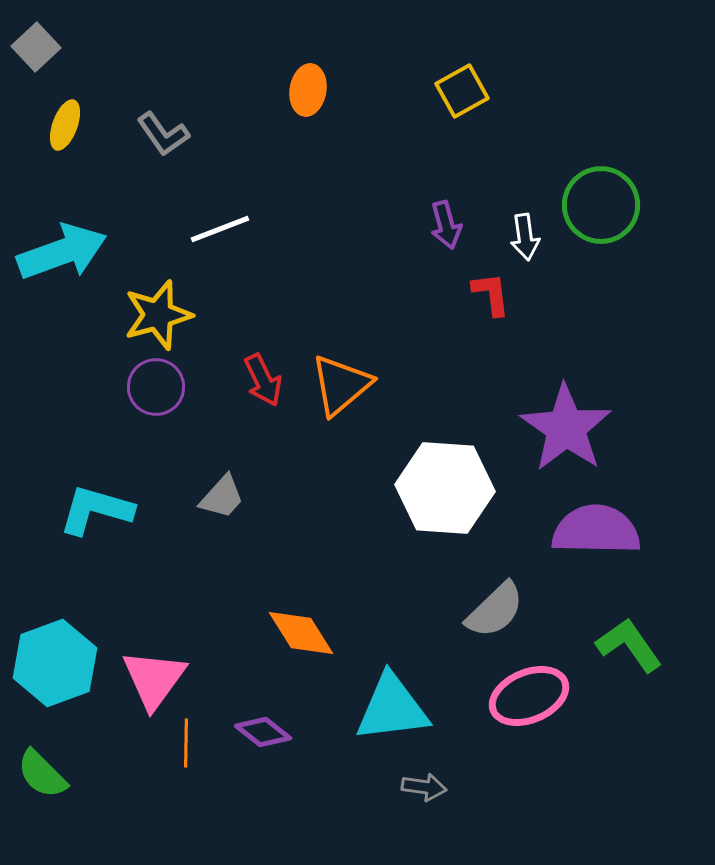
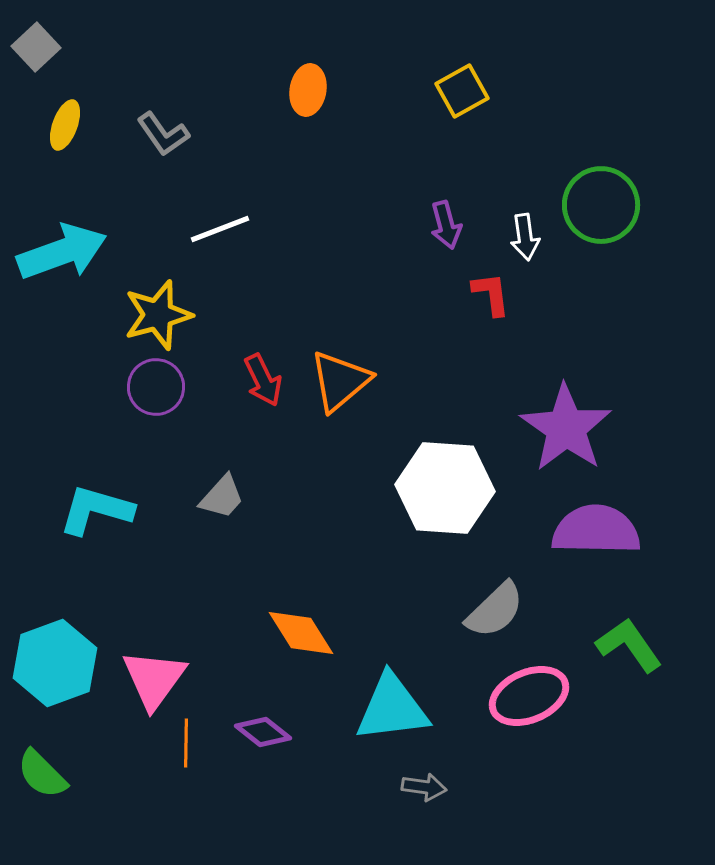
orange triangle: moved 1 px left, 4 px up
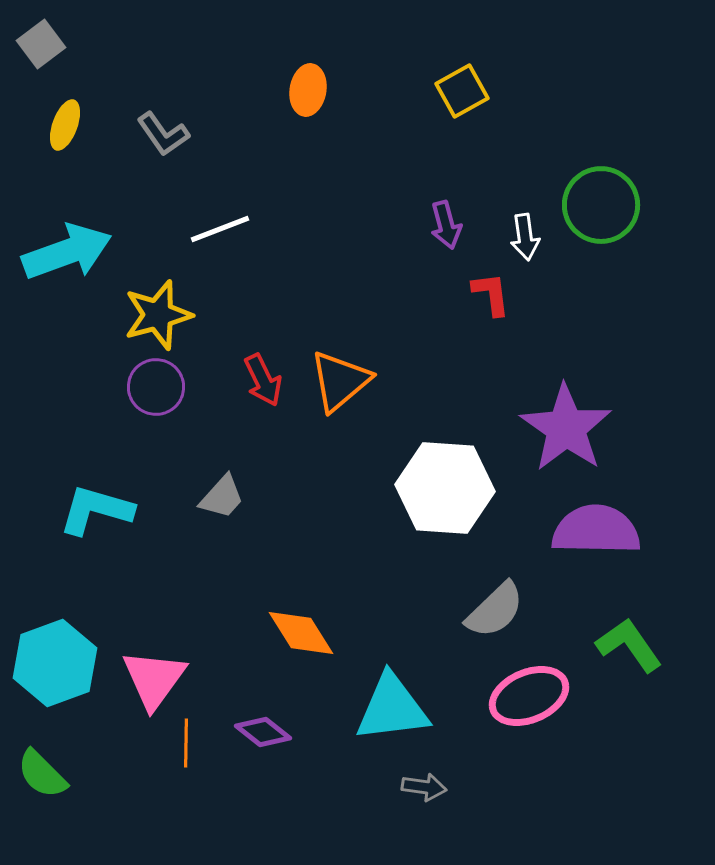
gray square: moved 5 px right, 3 px up; rotated 6 degrees clockwise
cyan arrow: moved 5 px right
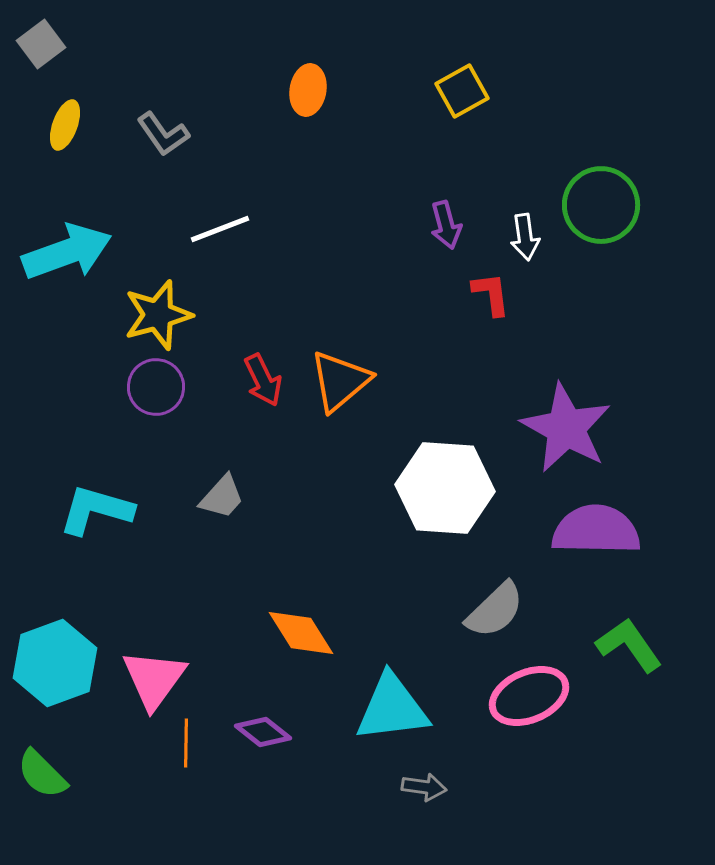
purple star: rotated 6 degrees counterclockwise
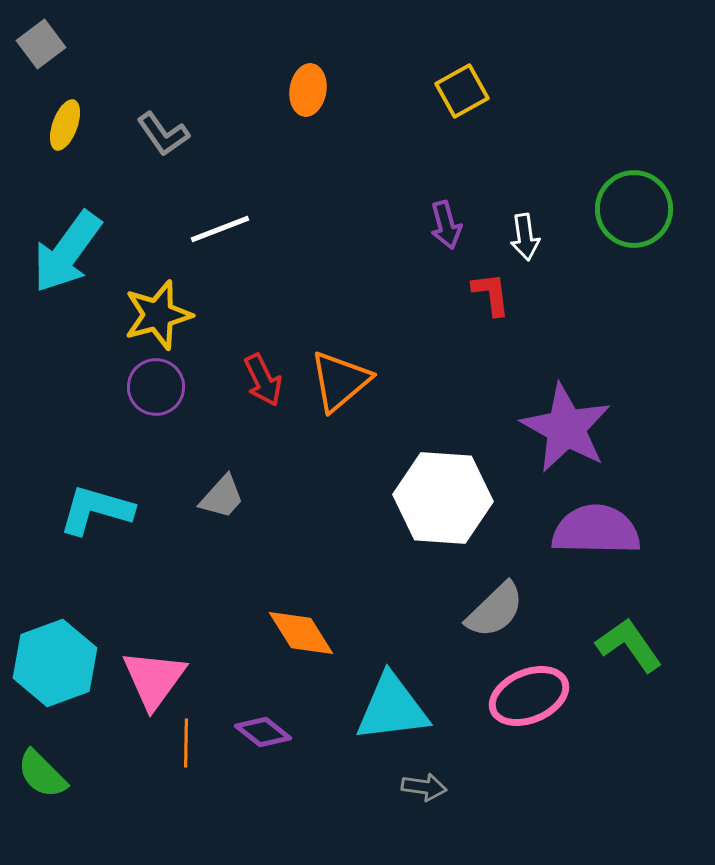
green circle: moved 33 px right, 4 px down
cyan arrow: rotated 146 degrees clockwise
white hexagon: moved 2 px left, 10 px down
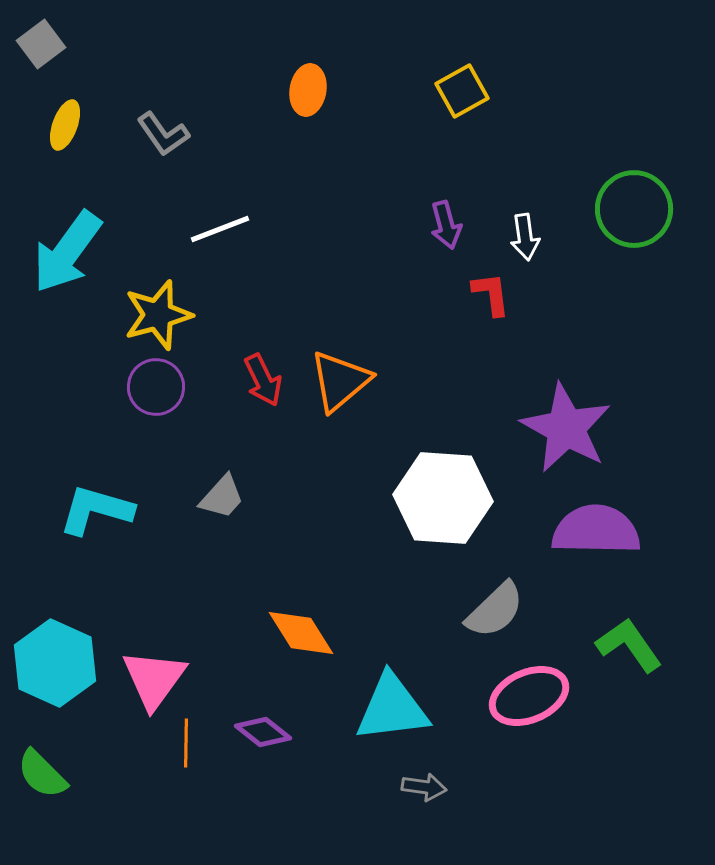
cyan hexagon: rotated 16 degrees counterclockwise
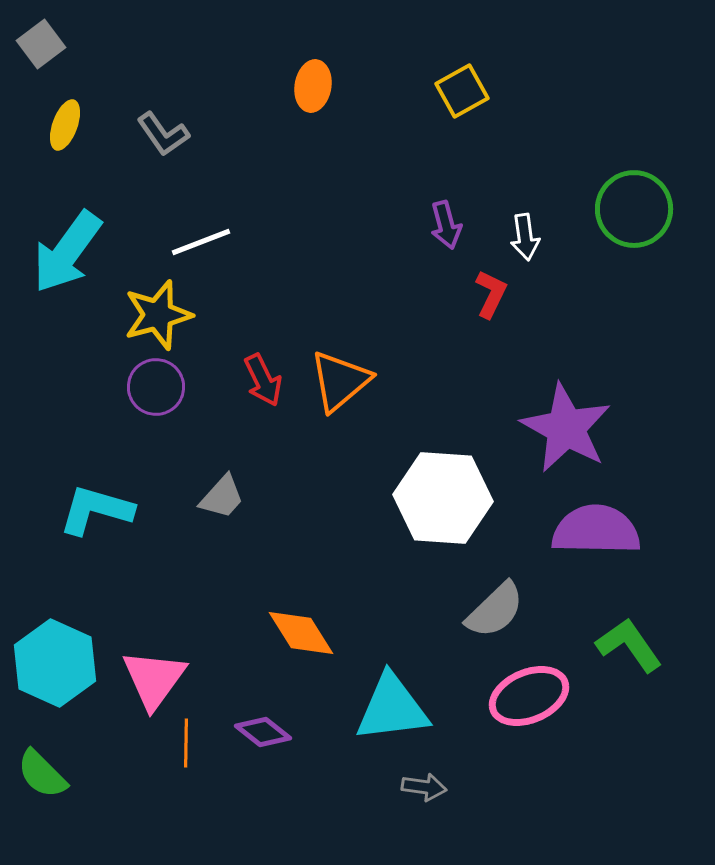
orange ellipse: moved 5 px right, 4 px up
white line: moved 19 px left, 13 px down
red L-shape: rotated 33 degrees clockwise
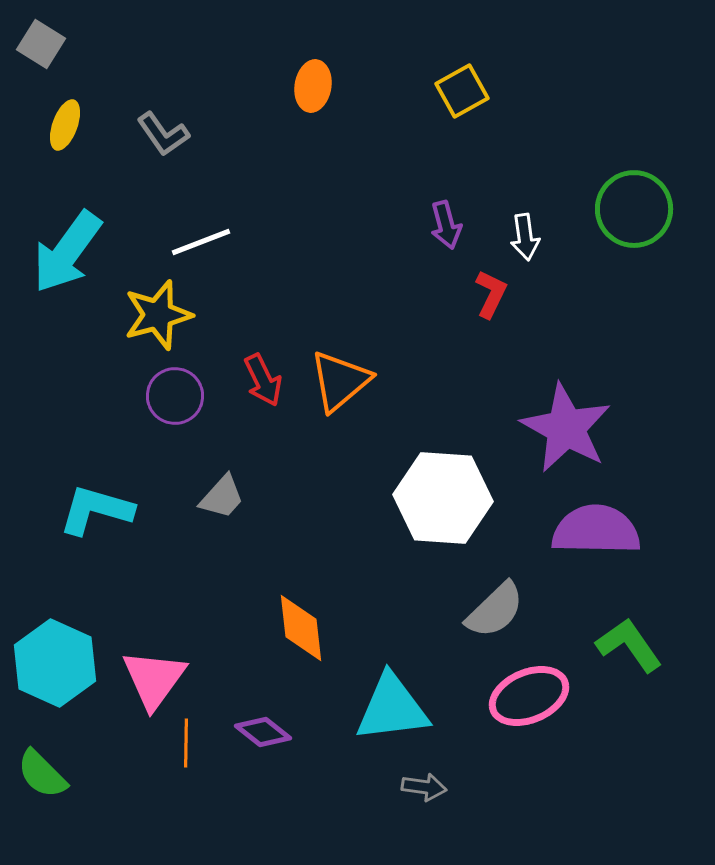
gray square: rotated 21 degrees counterclockwise
purple circle: moved 19 px right, 9 px down
orange diamond: moved 5 px up; rotated 26 degrees clockwise
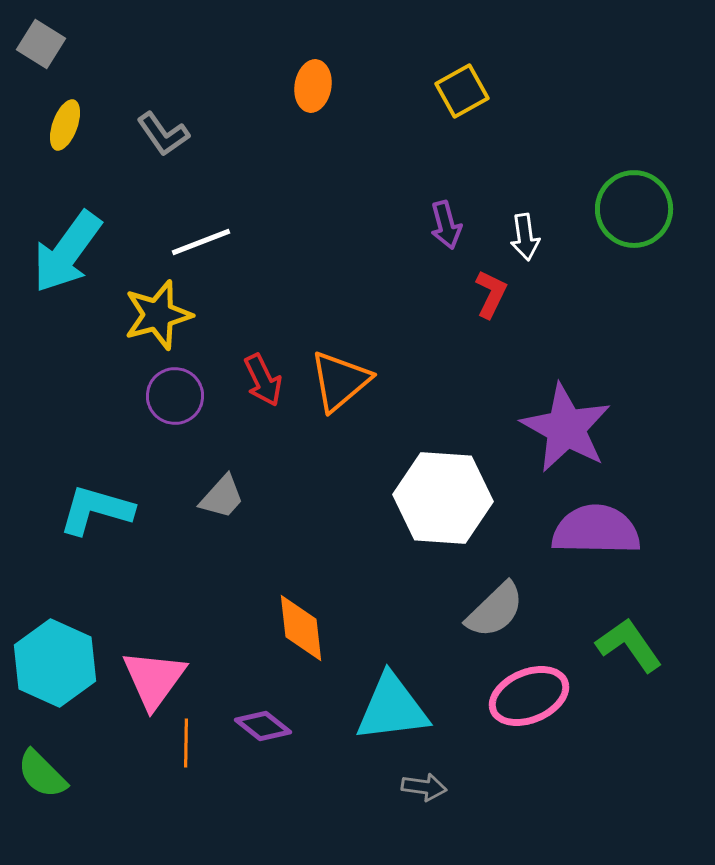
purple diamond: moved 6 px up
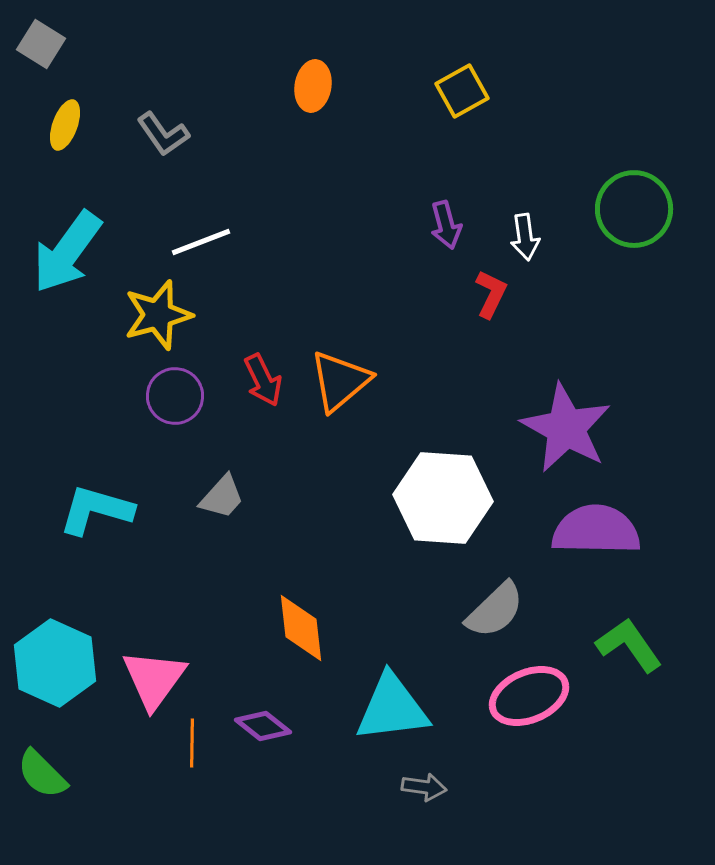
orange line: moved 6 px right
